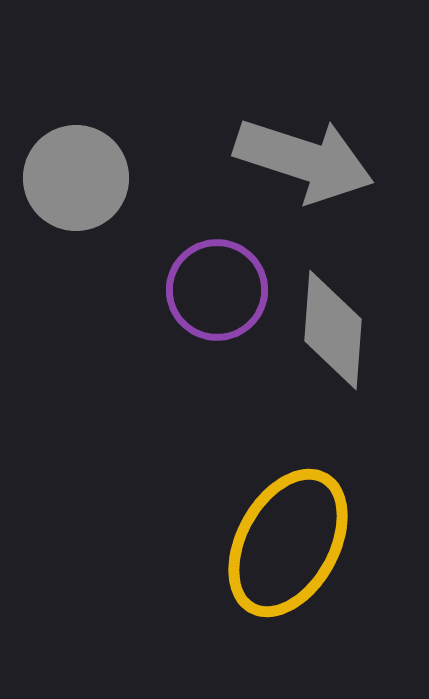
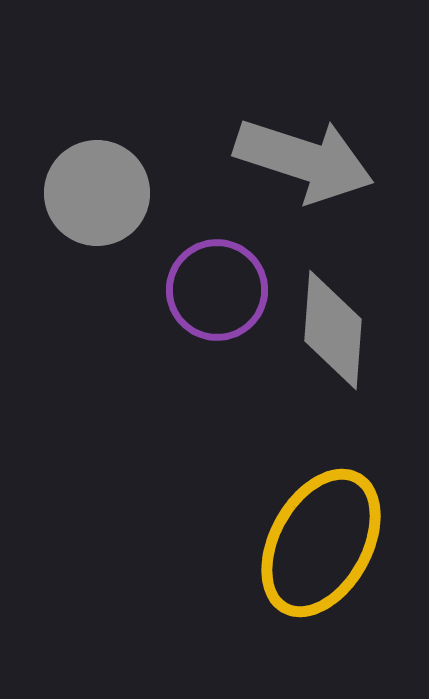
gray circle: moved 21 px right, 15 px down
yellow ellipse: moved 33 px right
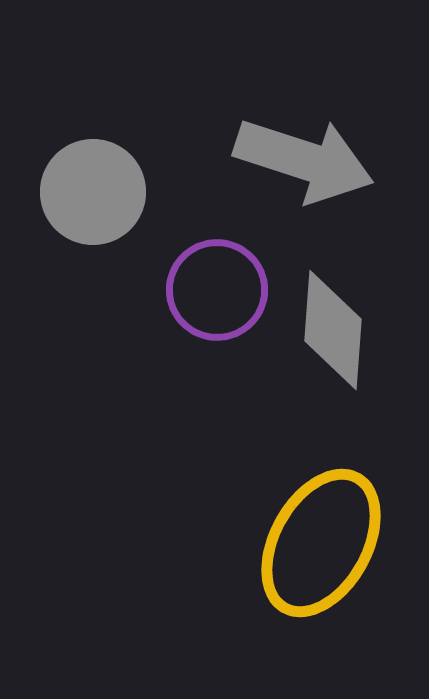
gray circle: moved 4 px left, 1 px up
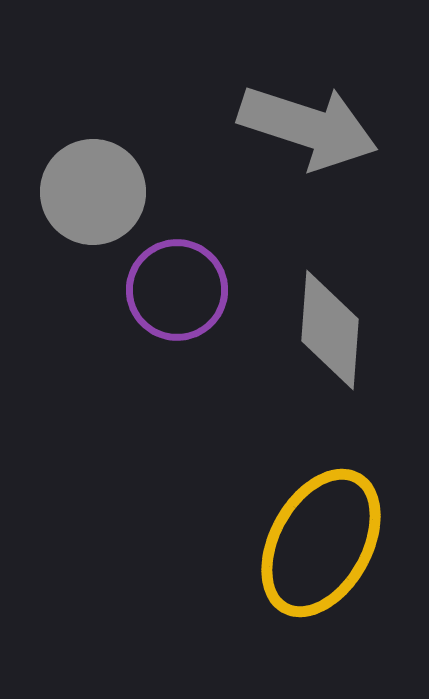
gray arrow: moved 4 px right, 33 px up
purple circle: moved 40 px left
gray diamond: moved 3 px left
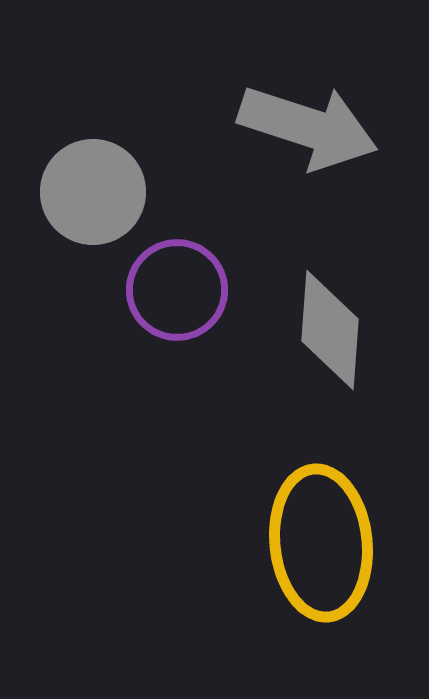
yellow ellipse: rotated 35 degrees counterclockwise
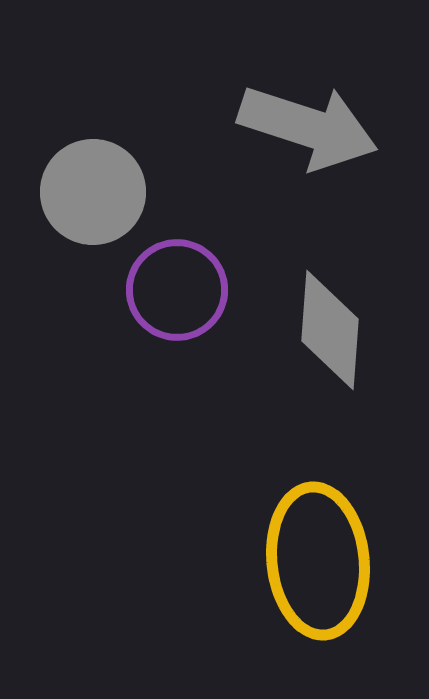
yellow ellipse: moved 3 px left, 18 px down
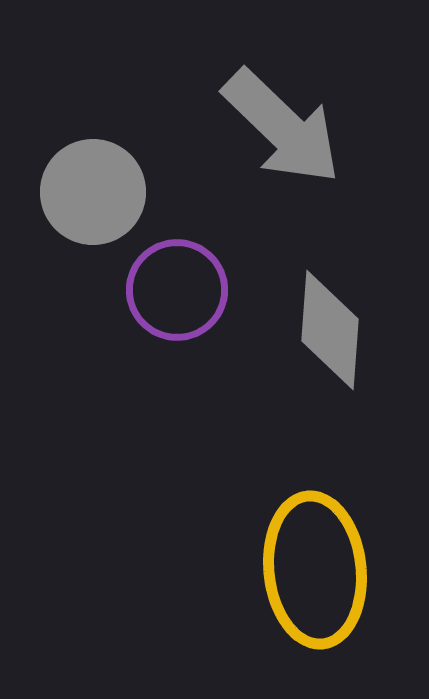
gray arrow: moved 26 px left; rotated 26 degrees clockwise
yellow ellipse: moved 3 px left, 9 px down
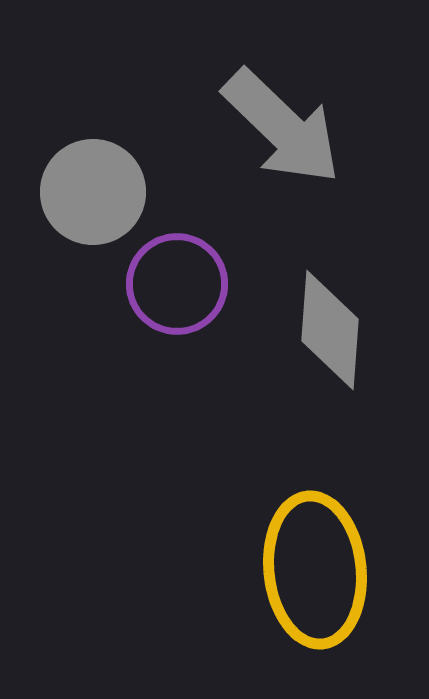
purple circle: moved 6 px up
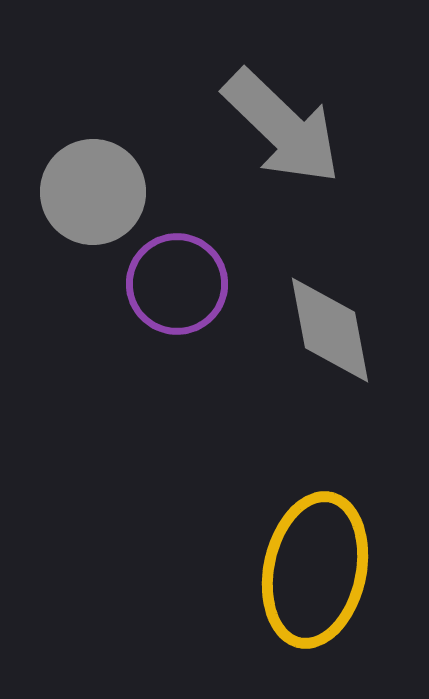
gray diamond: rotated 15 degrees counterclockwise
yellow ellipse: rotated 18 degrees clockwise
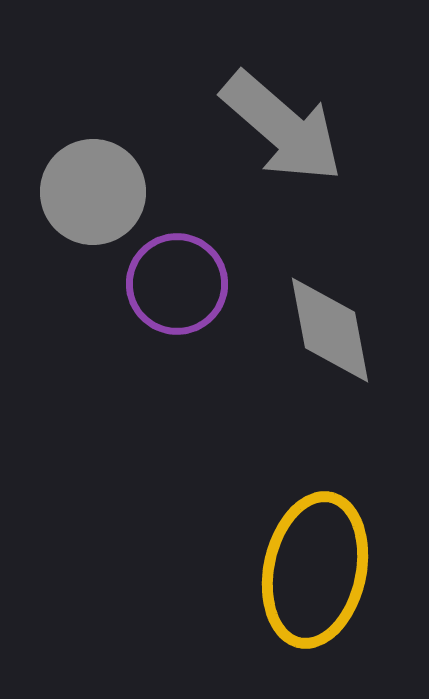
gray arrow: rotated 3 degrees counterclockwise
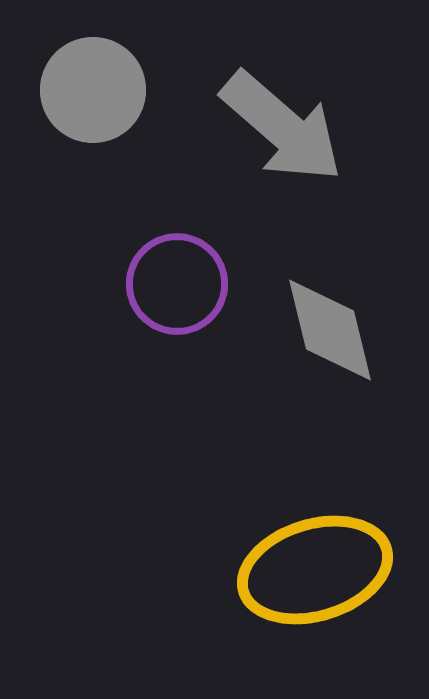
gray circle: moved 102 px up
gray diamond: rotated 3 degrees counterclockwise
yellow ellipse: rotated 61 degrees clockwise
